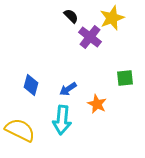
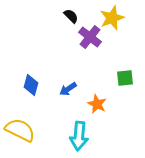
cyan arrow: moved 17 px right, 16 px down
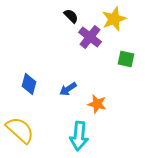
yellow star: moved 2 px right, 1 px down
green square: moved 1 px right, 19 px up; rotated 18 degrees clockwise
blue diamond: moved 2 px left, 1 px up
orange star: rotated 12 degrees counterclockwise
yellow semicircle: rotated 16 degrees clockwise
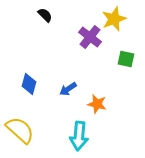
black semicircle: moved 26 px left, 1 px up
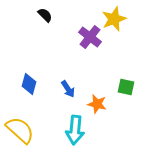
green square: moved 28 px down
blue arrow: rotated 90 degrees counterclockwise
cyan arrow: moved 4 px left, 6 px up
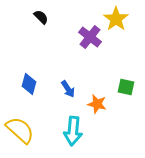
black semicircle: moved 4 px left, 2 px down
yellow star: moved 2 px right; rotated 15 degrees counterclockwise
cyan arrow: moved 2 px left, 1 px down
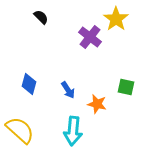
blue arrow: moved 1 px down
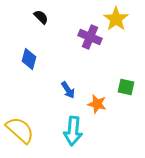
purple cross: rotated 15 degrees counterclockwise
blue diamond: moved 25 px up
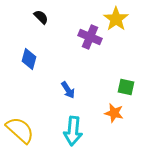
orange star: moved 17 px right, 9 px down
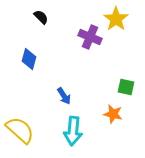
blue arrow: moved 4 px left, 6 px down
orange star: moved 1 px left, 1 px down
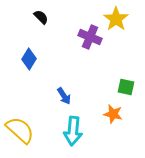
blue diamond: rotated 15 degrees clockwise
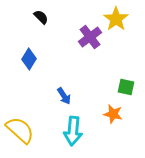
purple cross: rotated 30 degrees clockwise
